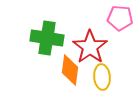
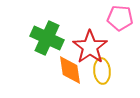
green cross: rotated 16 degrees clockwise
orange diamond: rotated 16 degrees counterclockwise
yellow ellipse: moved 6 px up
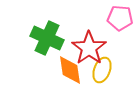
red star: moved 1 px left, 1 px down
yellow ellipse: moved 1 px up; rotated 25 degrees clockwise
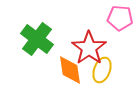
green cross: moved 10 px left, 1 px down; rotated 12 degrees clockwise
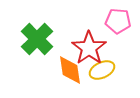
pink pentagon: moved 2 px left, 3 px down
green cross: rotated 8 degrees clockwise
yellow ellipse: rotated 45 degrees clockwise
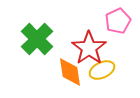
pink pentagon: rotated 30 degrees counterclockwise
orange diamond: moved 2 px down
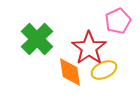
yellow ellipse: moved 2 px right
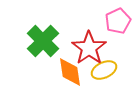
green cross: moved 6 px right, 2 px down
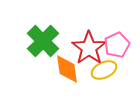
pink pentagon: moved 1 px left, 24 px down
orange diamond: moved 3 px left, 3 px up
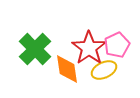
green cross: moved 8 px left, 8 px down
